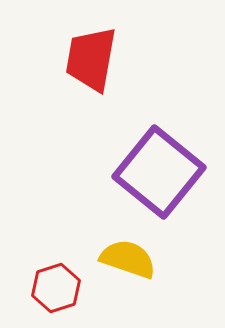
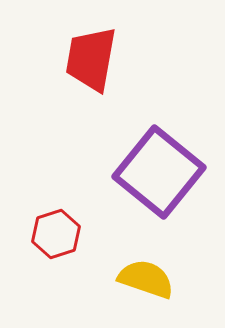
yellow semicircle: moved 18 px right, 20 px down
red hexagon: moved 54 px up
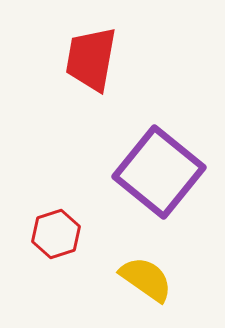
yellow semicircle: rotated 16 degrees clockwise
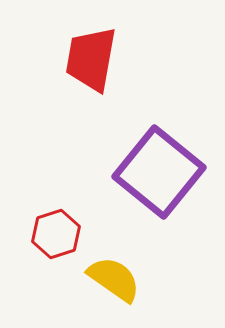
yellow semicircle: moved 32 px left
